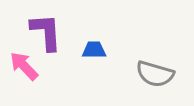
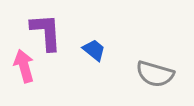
blue trapezoid: rotated 40 degrees clockwise
pink arrow: rotated 28 degrees clockwise
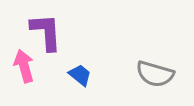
blue trapezoid: moved 14 px left, 25 px down
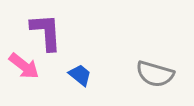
pink arrow: rotated 144 degrees clockwise
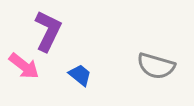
purple L-shape: moved 2 px right, 1 px up; rotated 30 degrees clockwise
gray semicircle: moved 1 px right, 8 px up
